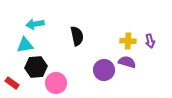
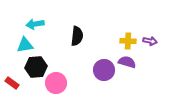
black semicircle: rotated 18 degrees clockwise
purple arrow: rotated 64 degrees counterclockwise
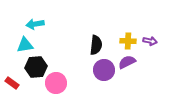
black semicircle: moved 19 px right, 9 px down
purple semicircle: rotated 42 degrees counterclockwise
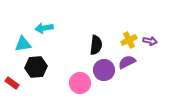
cyan arrow: moved 9 px right, 4 px down
yellow cross: moved 1 px right, 1 px up; rotated 28 degrees counterclockwise
cyan triangle: moved 2 px left, 1 px up
pink circle: moved 24 px right
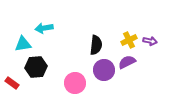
pink circle: moved 5 px left
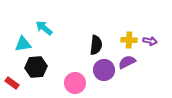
cyan arrow: rotated 48 degrees clockwise
yellow cross: rotated 28 degrees clockwise
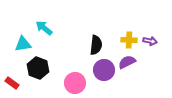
black hexagon: moved 2 px right, 1 px down; rotated 25 degrees clockwise
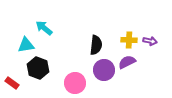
cyan triangle: moved 3 px right, 1 px down
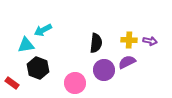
cyan arrow: moved 1 px left, 2 px down; rotated 66 degrees counterclockwise
black semicircle: moved 2 px up
